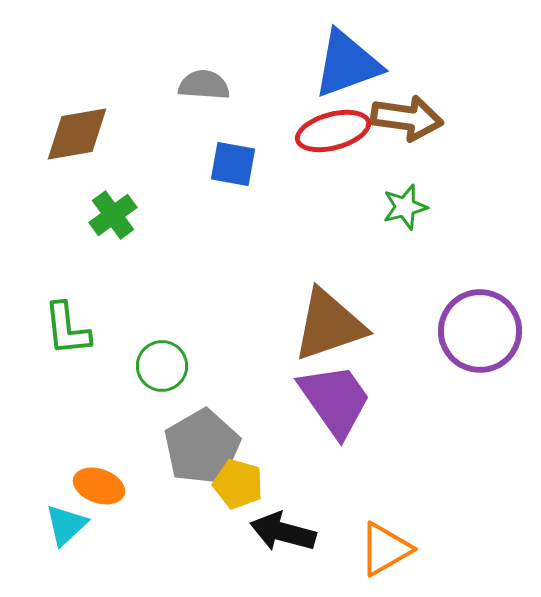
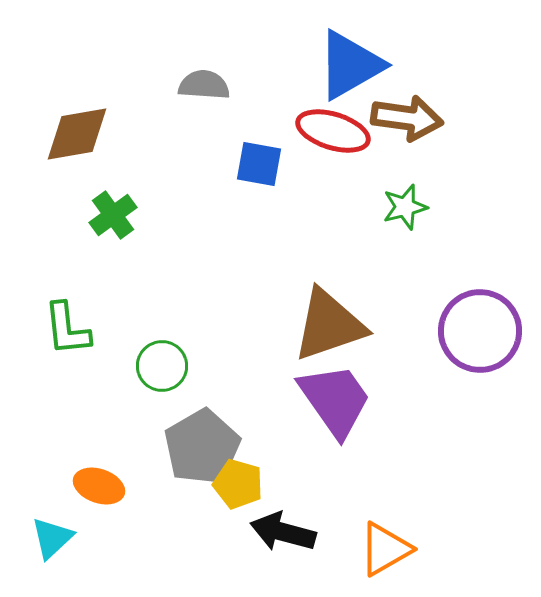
blue triangle: moved 3 px right, 1 px down; rotated 10 degrees counterclockwise
red ellipse: rotated 32 degrees clockwise
blue square: moved 26 px right
cyan triangle: moved 14 px left, 13 px down
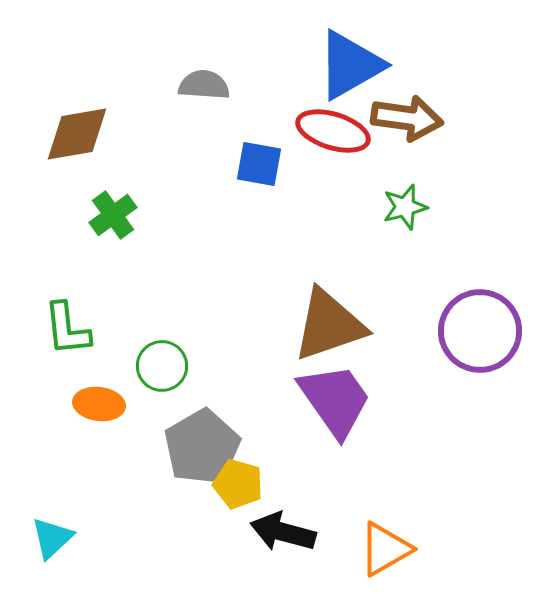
orange ellipse: moved 82 px up; rotated 12 degrees counterclockwise
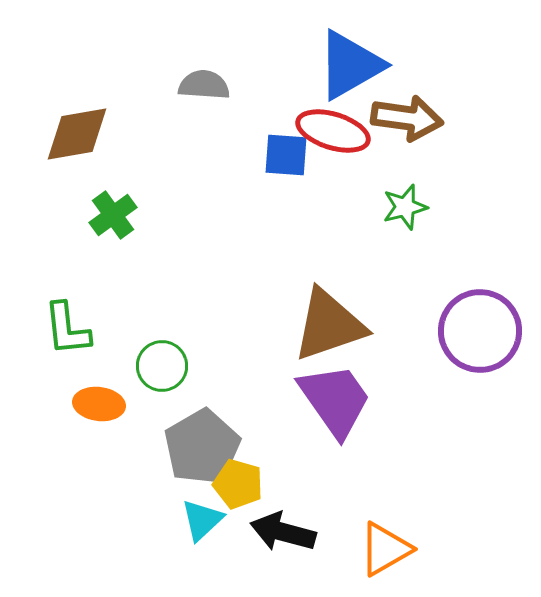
blue square: moved 27 px right, 9 px up; rotated 6 degrees counterclockwise
cyan triangle: moved 150 px right, 18 px up
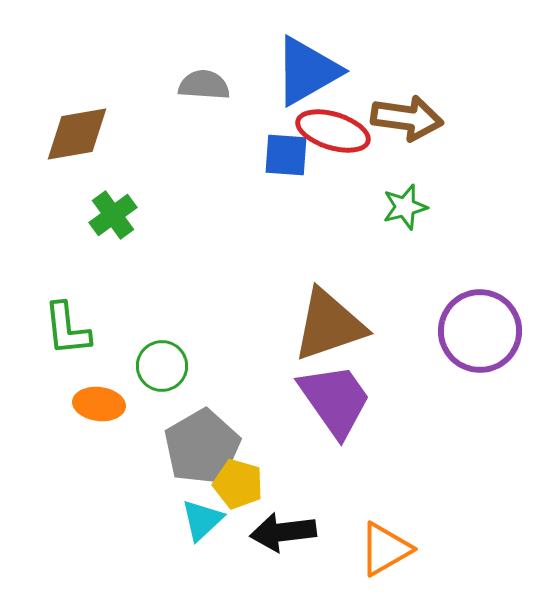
blue triangle: moved 43 px left, 6 px down
black arrow: rotated 22 degrees counterclockwise
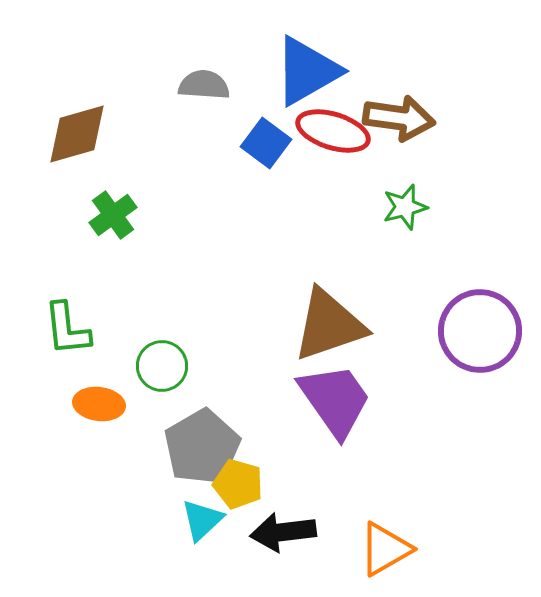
brown arrow: moved 8 px left
brown diamond: rotated 6 degrees counterclockwise
blue square: moved 20 px left, 12 px up; rotated 33 degrees clockwise
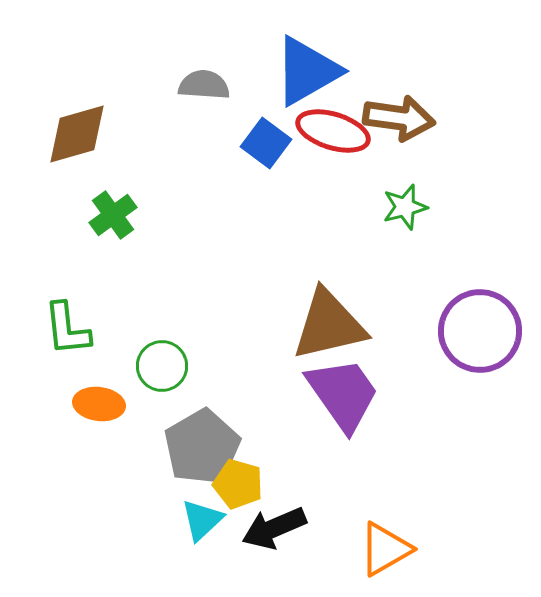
brown triangle: rotated 6 degrees clockwise
purple trapezoid: moved 8 px right, 6 px up
black arrow: moved 9 px left, 4 px up; rotated 16 degrees counterclockwise
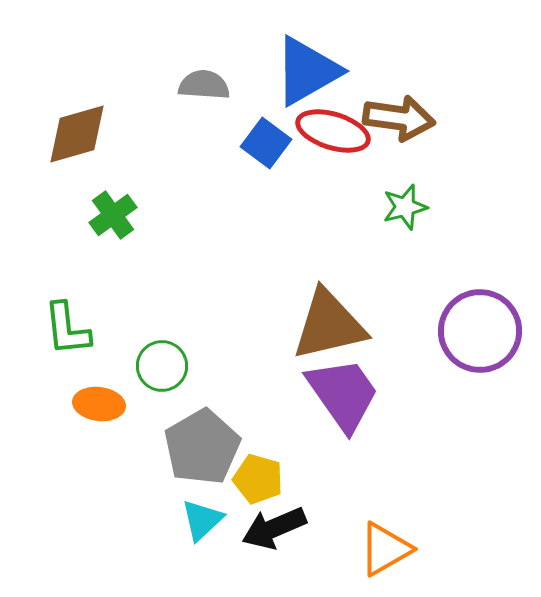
yellow pentagon: moved 20 px right, 5 px up
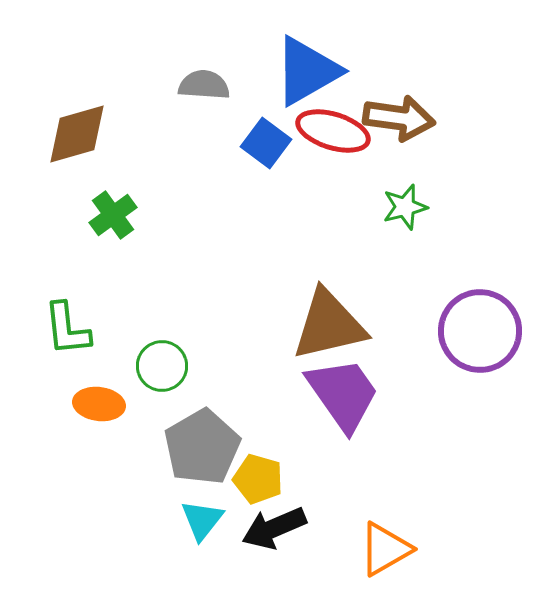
cyan triangle: rotated 9 degrees counterclockwise
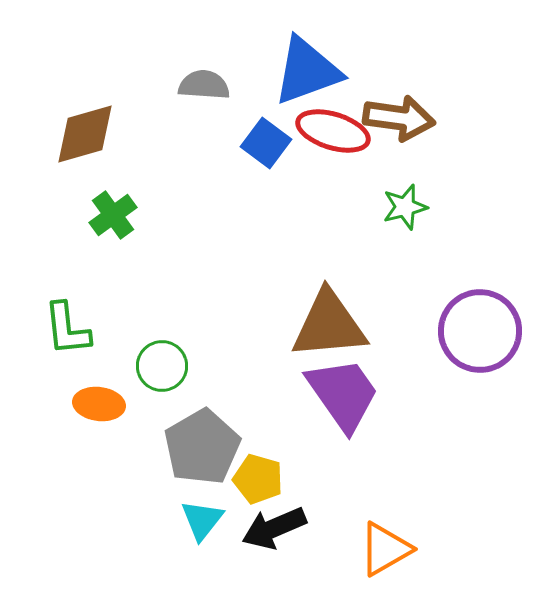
blue triangle: rotated 10 degrees clockwise
brown diamond: moved 8 px right
brown triangle: rotated 8 degrees clockwise
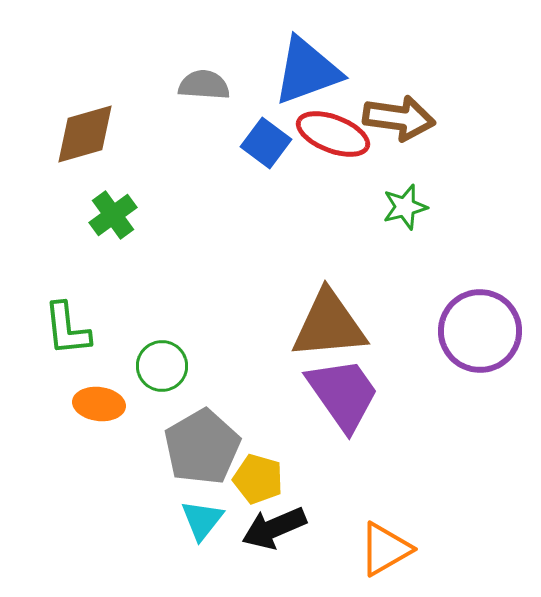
red ellipse: moved 3 px down; rotated 4 degrees clockwise
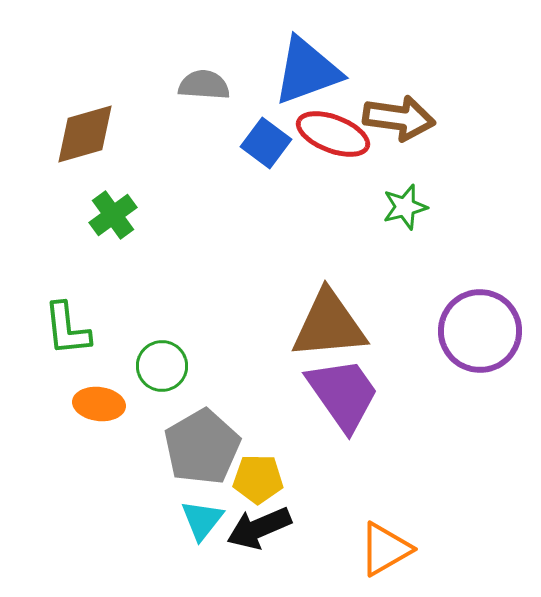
yellow pentagon: rotated 15 degrees counterclockwise
black arrow: moved 15 px left
